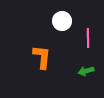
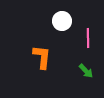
green arrow: rotated 119 degrees counterclockwise
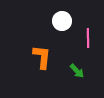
green arrow: moved 9 px left
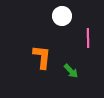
white circle: moved 5 px up
green arrow: moved 6 px left
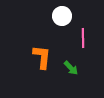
pink line: moved 5 px left
green arrow: moved 3 px up
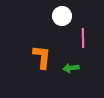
green arrow: rotated 126 degrees clockwise
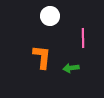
white circle: moved 12 px left
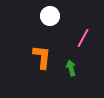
pink line: rotated 30 degrees clockwise
green arrow: rotated 84 degrees clockwise
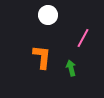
white circle: moved 2 px left, 1 px up
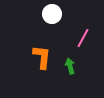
white circle: moved 4 px right, 1 px up
green arrow: moved 1 px left, 2 px up
